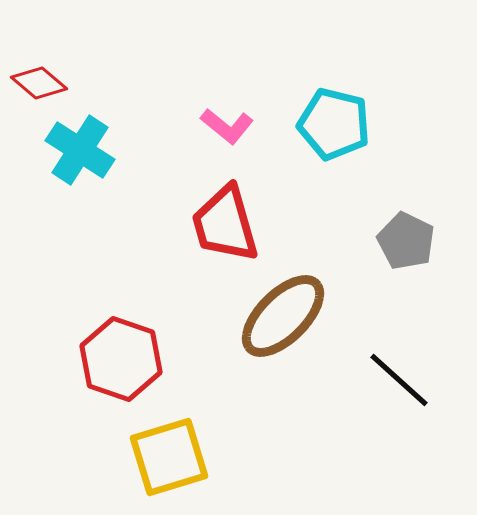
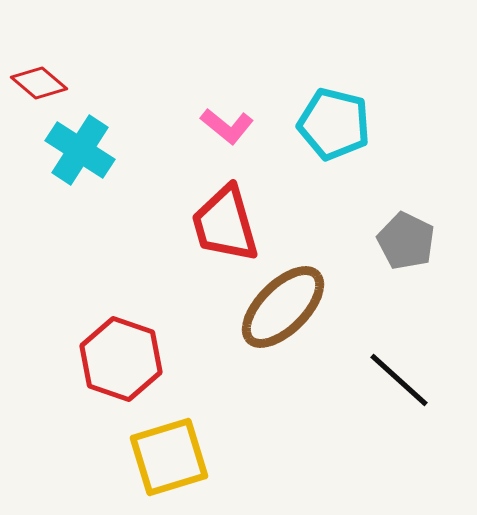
brown ellipse: moved 9 px up
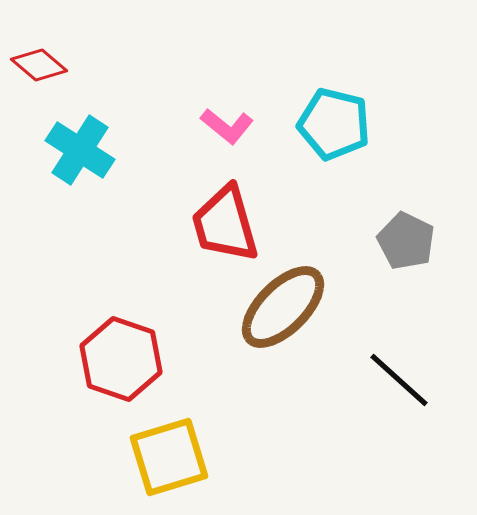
red diamond: moved 18 px up
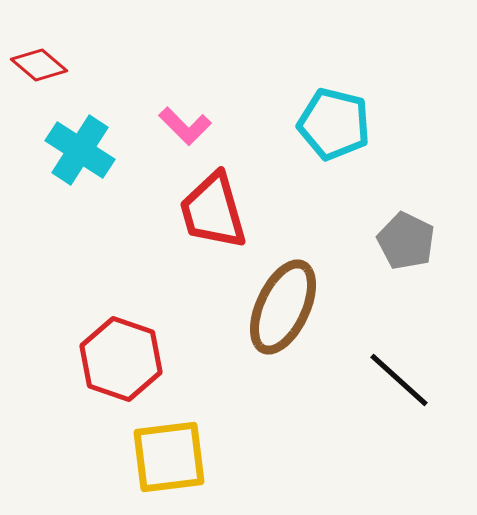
pink L-shape: moved 42 px left; rotated 6 degrees clockwise
red trapezoid: moved 12 px left, 13 px up
brown ellipse: rotated 20 degrees counterclockwise
yellow square: rotated 10 degrees clockwise
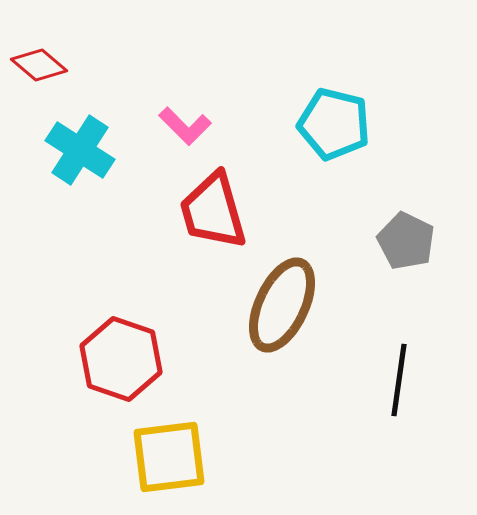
brown ellipse: moved 1 px left, 2 px up
black line: rotated 56 degrees clockwise
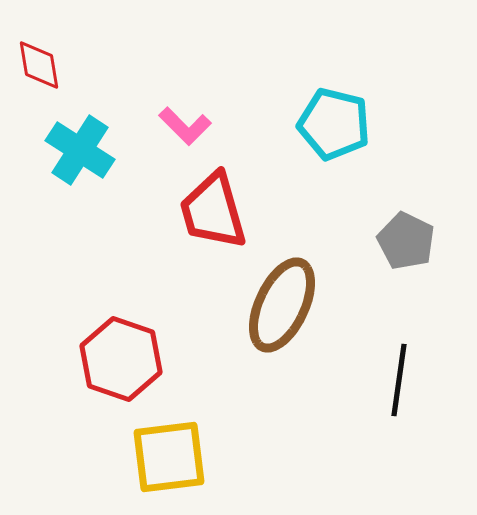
red diamond: rotated 40 degrees clockwise
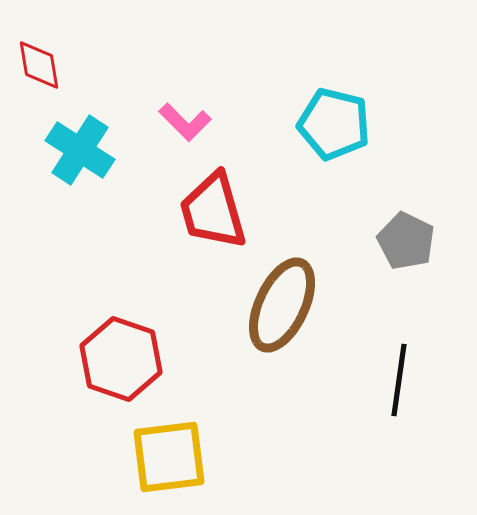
pink L-shape: moved 4 px up
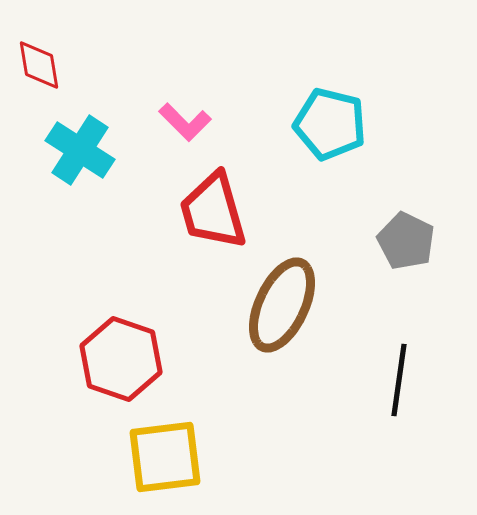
cyan pentagon: moved 4 px left
yellow square: moved 4 px left
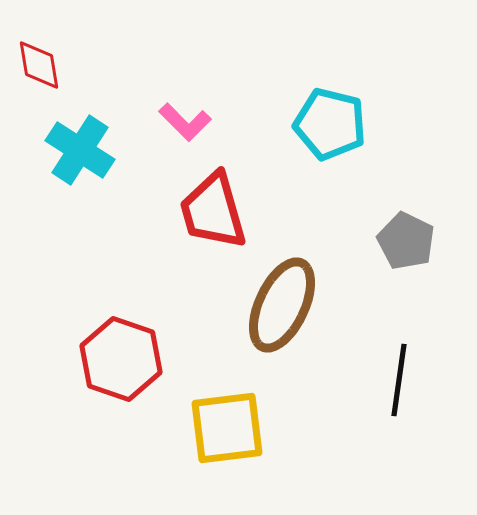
yellow square: moved 62 px right, 29 px up
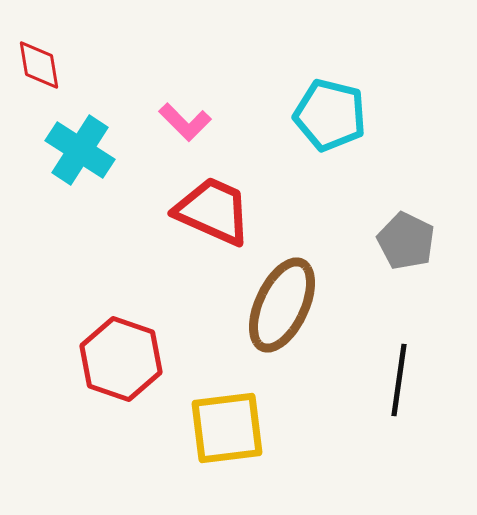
cyan pentagon: moved 9 px up
red trapezoid: rotated 130 degrees clockwise
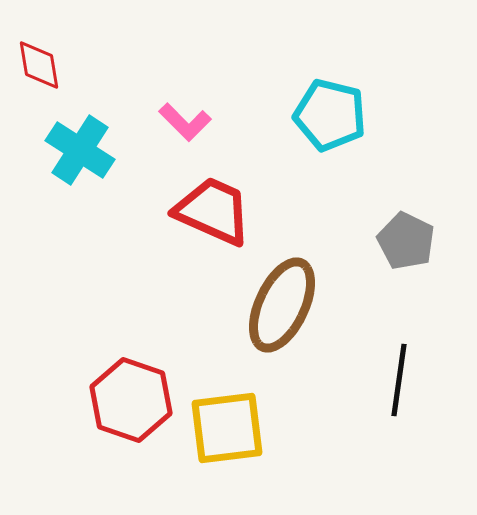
red hexagon: moved 10 px right, 41 px down
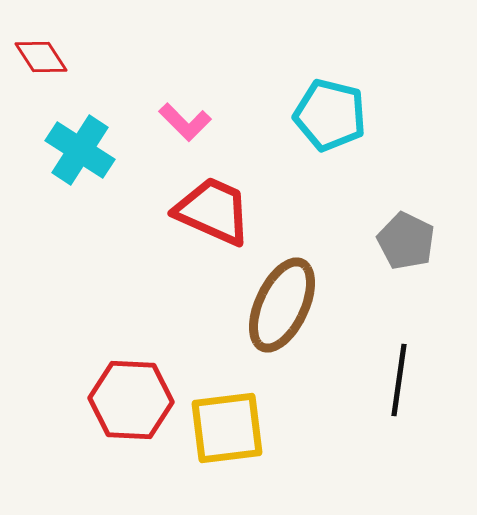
red diamond: moved 2 px right, 8 px up; rotated 24 degrees counterclockwise
red hexagon: rotated 16 degrees counterclockwise
